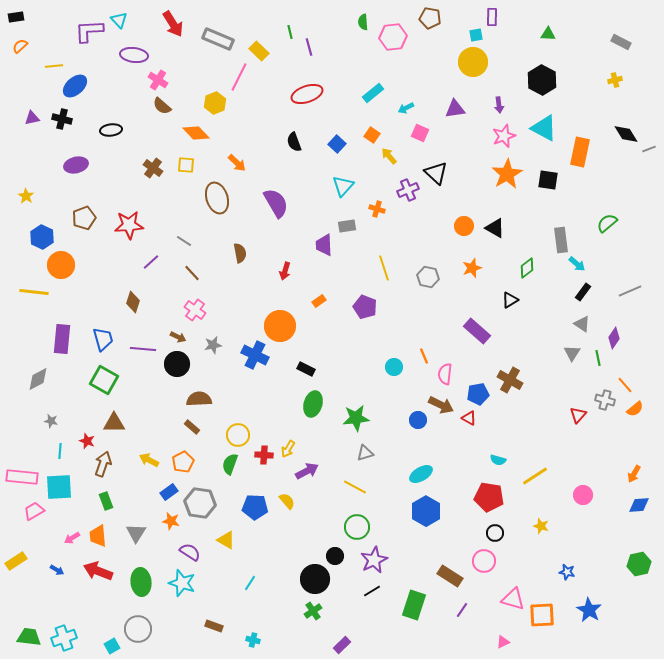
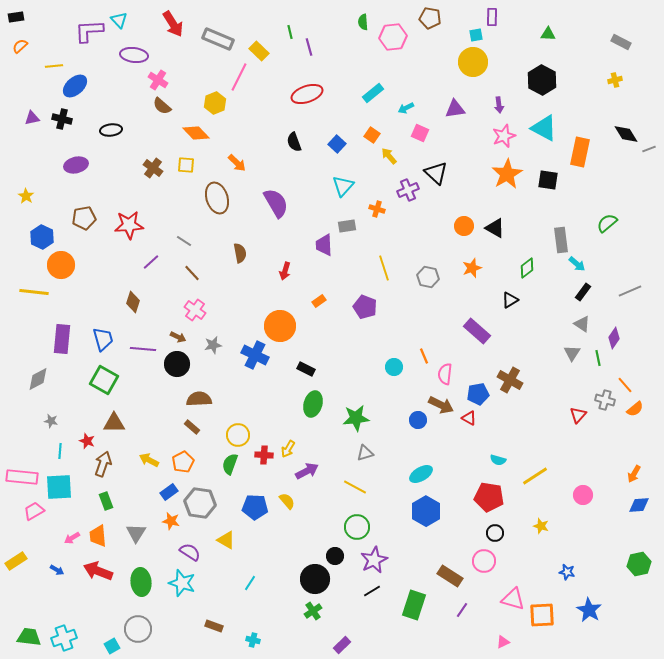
brown pentagon at (84, 218): rotated 10 degrees clockwise
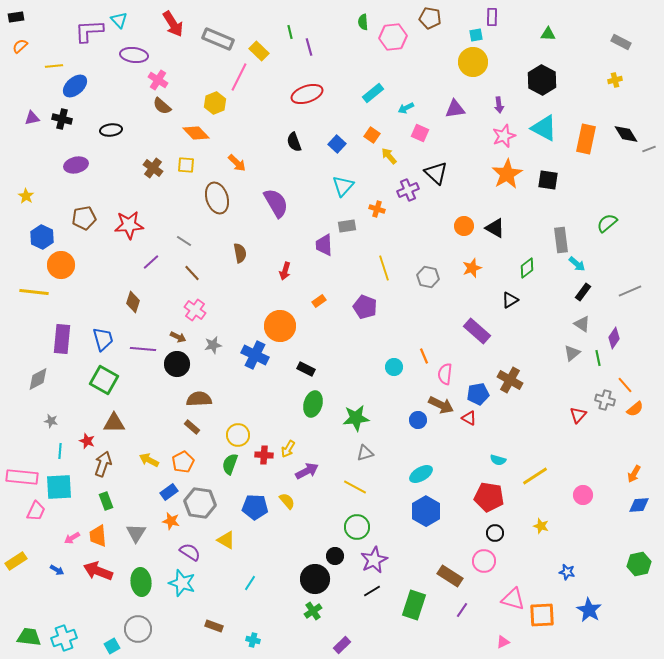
orange rectangle at (580, 152): moved 6 px right, 13 px up
gray triangle at (572, 353): rotated 18 degrees clockwise
pink trapezoid at (34, 511): moved 2 px right; rotated 145 degrees clockwise
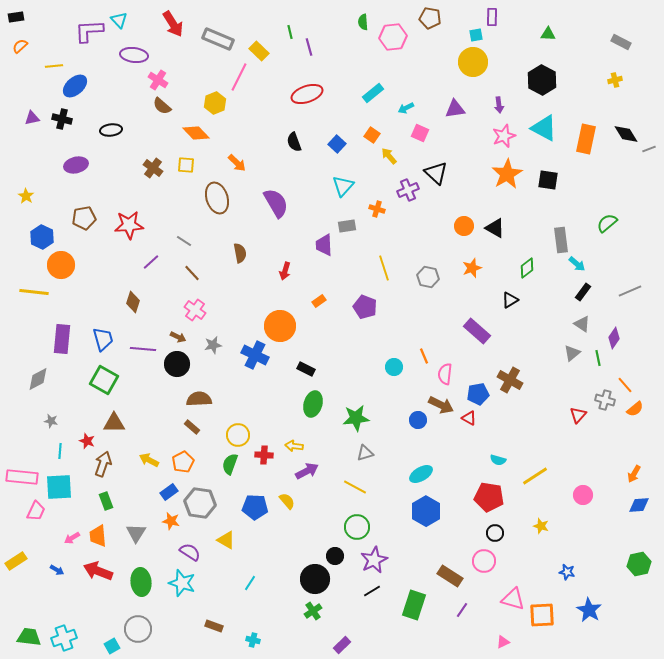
yellow arrow at (288, 449): moved 6 px right, 3 px up; rotated 66 degrees clockwise
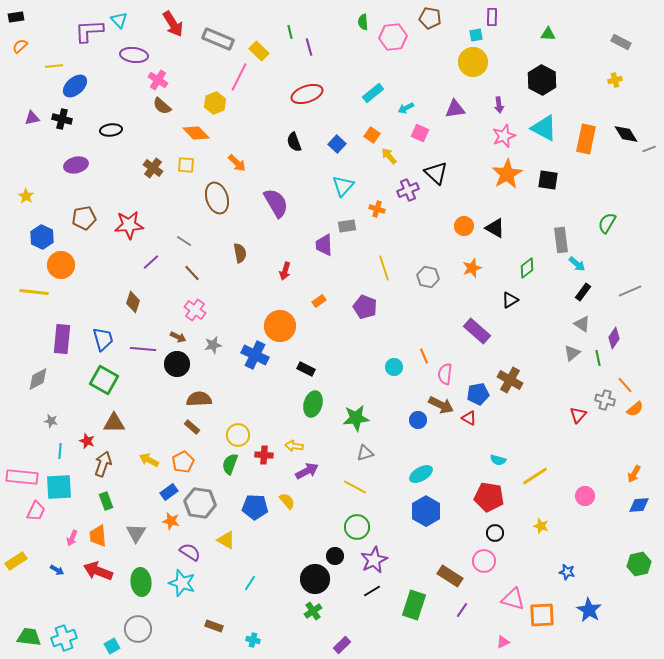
green semicircle at (607, 223): rotated 20 degrees counterclockwise
pink circle at (583, 495): moved 2 px right, 1 px down
pink arrow at (72, 538): rotated 35 degrees counterclockwise
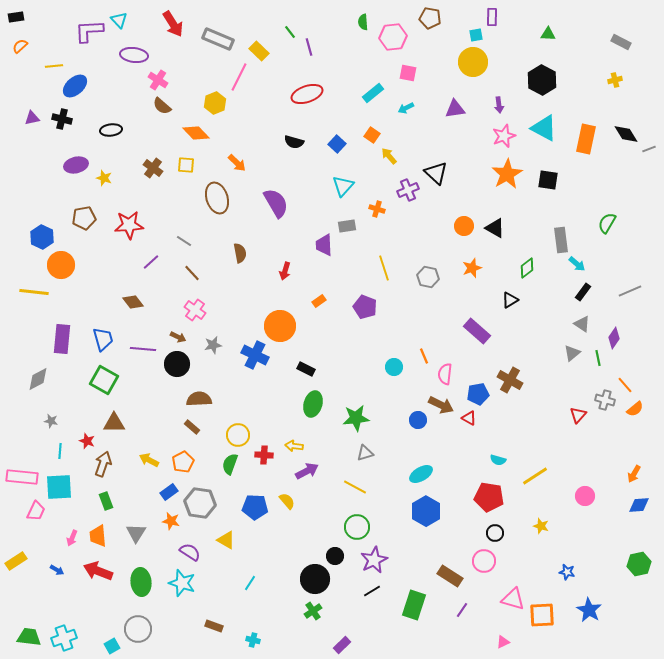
green line at (290, 32): rotated 24 degrees counterclockwise
pink square at (420, 133): moved 12 px left, 60 px up; rotated 12 degrees counterclockwise
black semicircle at (294, 142): rotated 54 degrees counterclockwise
yellow star at (26, 196): moved 78 px right, 18 px up; rotated 14 degrees counterclockwise
brown diamond at (133, 302): rotated 55 degrees counterclockwise
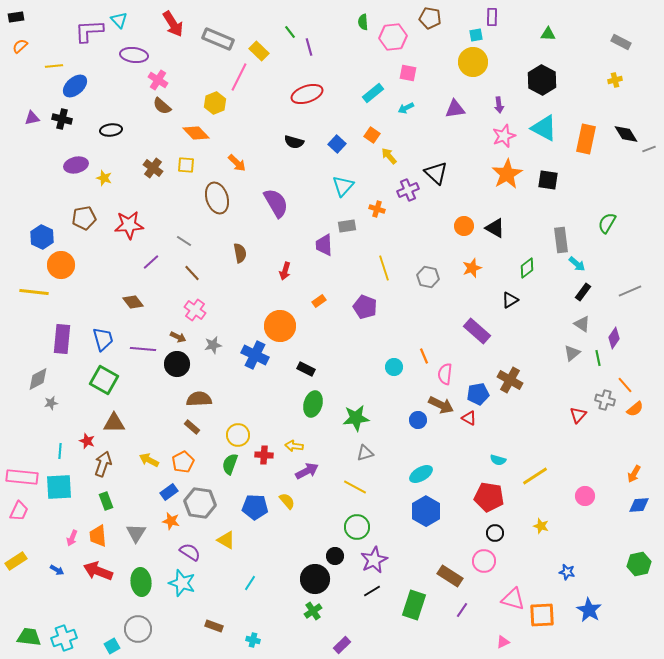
gray star at (51, 421): moved 18 px up; rotated 24 degrees counterclockwise
pink trapezoid at (36, 511): moved 17 px left
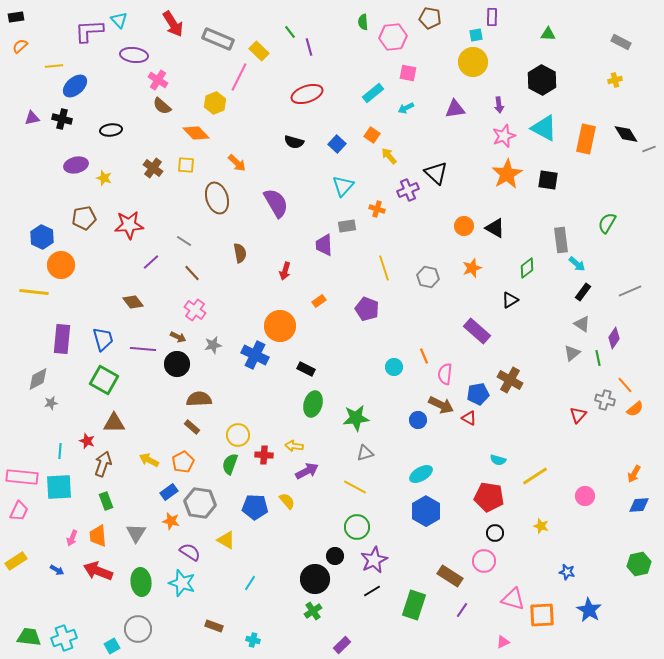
purple pentagon at (365, 307): moved 2 px right, 2 px down
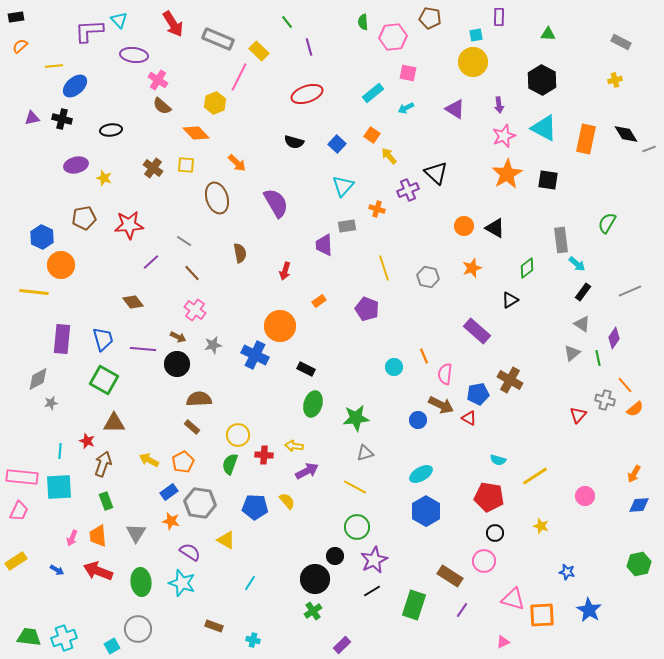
purple rectangle at (492, 17): moved 7 px right
green line at (290, 32): moved 3 px left, 10 px up
purple triangle at (455, 109): rotated 40 degrees clockwise
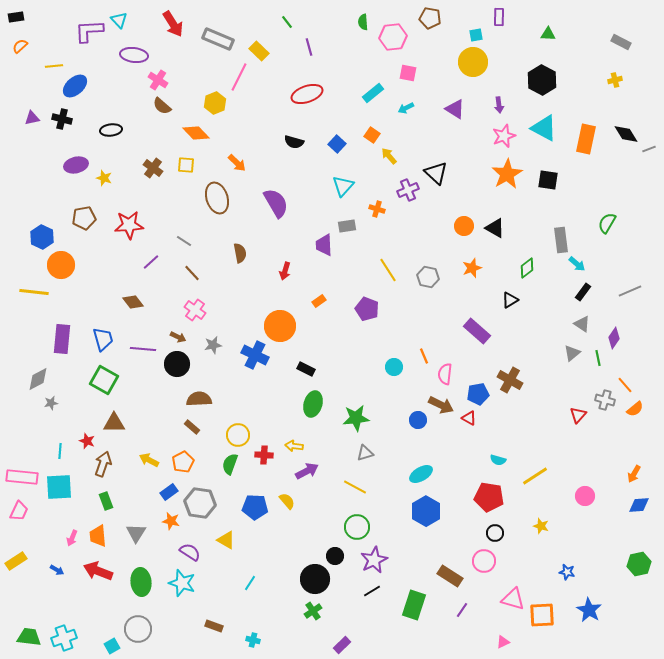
yellow line at (384, 268): moved 4 px right, 2 px down; rotated 15 degrees counterclockwise
